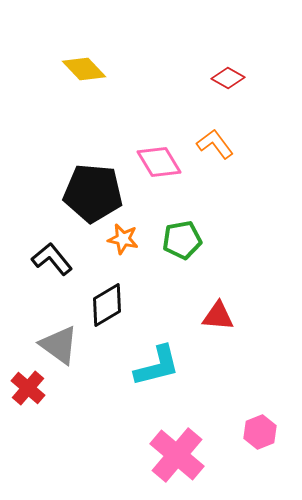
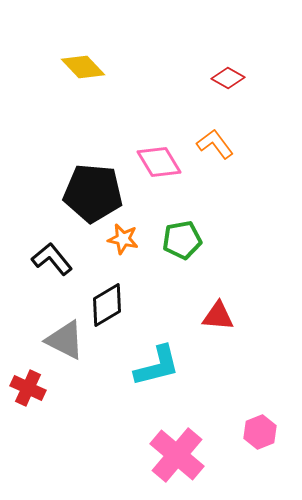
yellow diamond: moved 1 px left, 2 px up
gray triangle: moved 6 px right, 5 px up; rotated 9 degrees counterclockwise
red cross: rotated 16 degrees counterclockwise
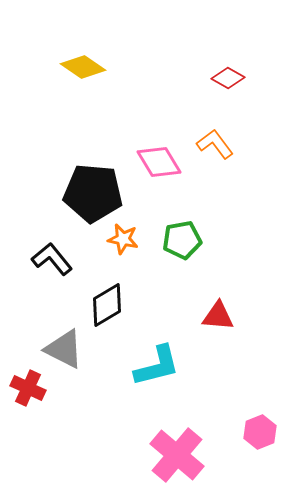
yellow diamond: rotated 12 degrees counterclockwise
gray triangle: moved 1 px left, 9 px down
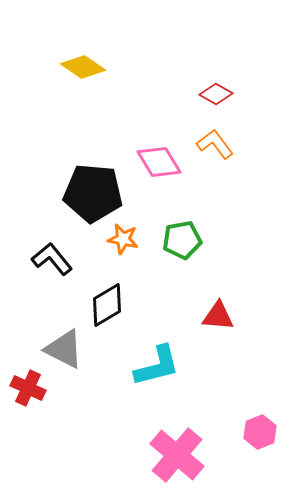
red diamond: moved 12 px left, 16 px down
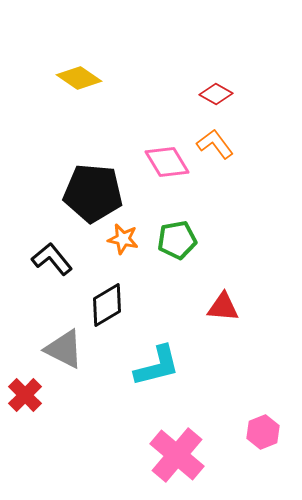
yellow diamond: moved 4 px left, 11 px down
pink diamond: moved 8 px right
green pentagon: moved 5 px left
red triangle: moved 5 px right, 9 px up
red cross: moved 3 px left, 7 px down; rotated 20 degrees clockwise
pink hexagon: moved 3 px right
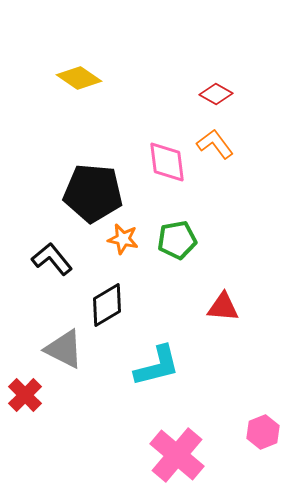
pink diamond: rotated 24 degrees clockwise
